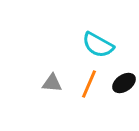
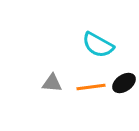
orange line: moved 2 px right, 3 px down; rotated 60 degrees clockwise
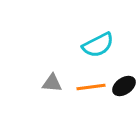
cyan semicircle: rotated 56 degrees counterclockwise
black ellipse: moved 3 px down
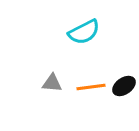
cyan semicircle: moved 14 px left, 13 px up
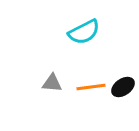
black ellipse: moved 1 px left, 1 px down
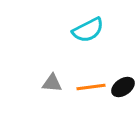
cyan semicircle: moved 4 px right, 2 px up
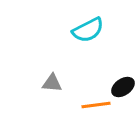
orange line: moved 5 px right, 18 px down
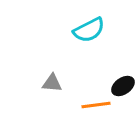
cyan semicircle: moved 1 px right
black ellipse: moved 1 px up
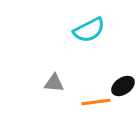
gray triangle: moved 2 px right
orange line: moved 3 px up
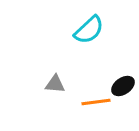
cyan semicircle: rotated 16 degrees counterclockwise
gray triangle: moved 1 px right, 1 px down
